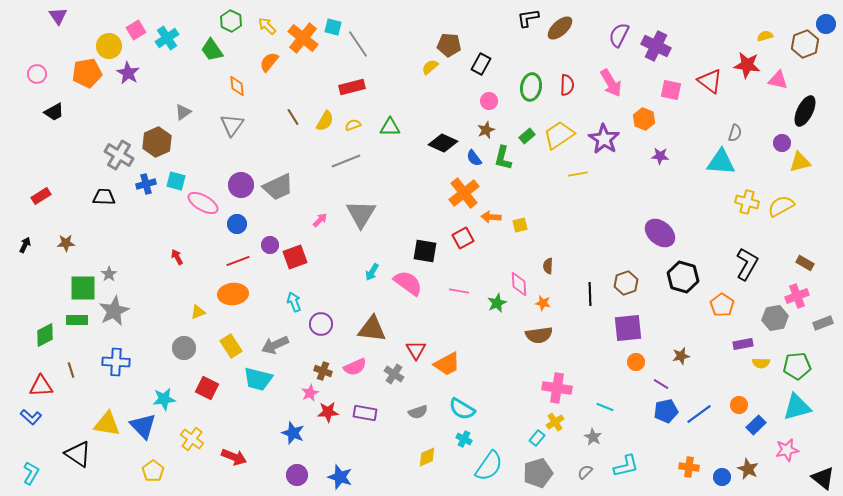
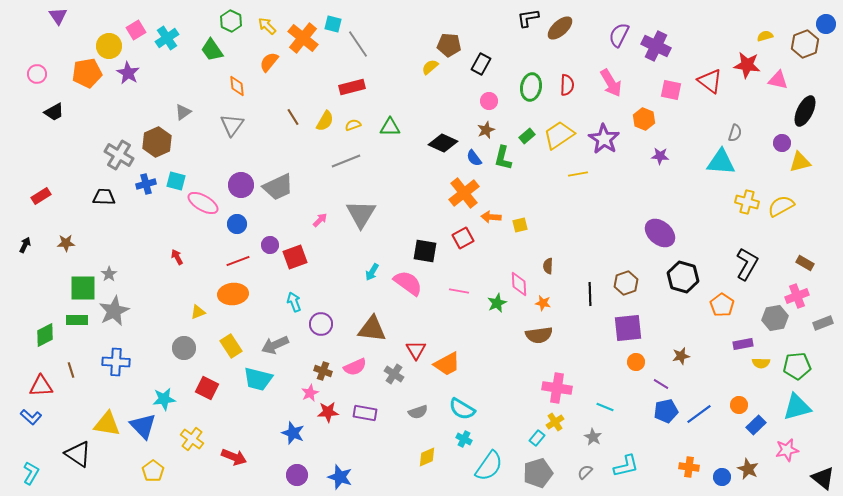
cyan square at (333, 27): moved 3 px up
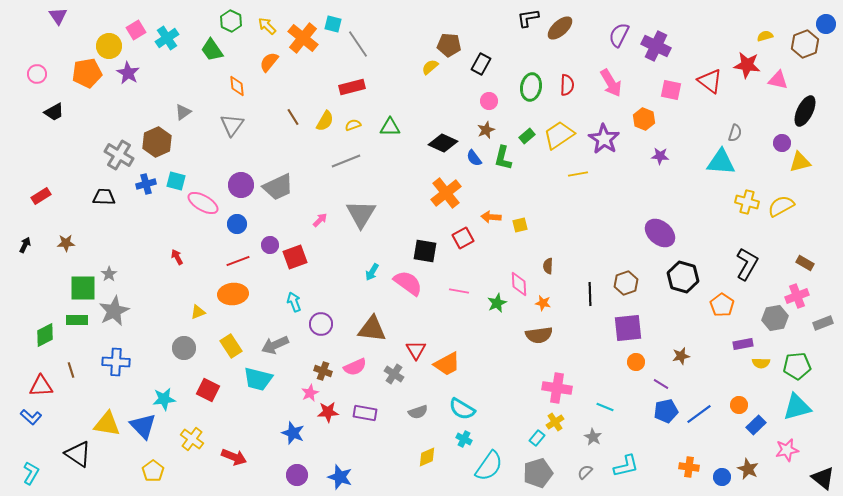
orange cross at (464, 193): moved 18 px left
red square at (207, 388): moved 1 px right, 2 px down
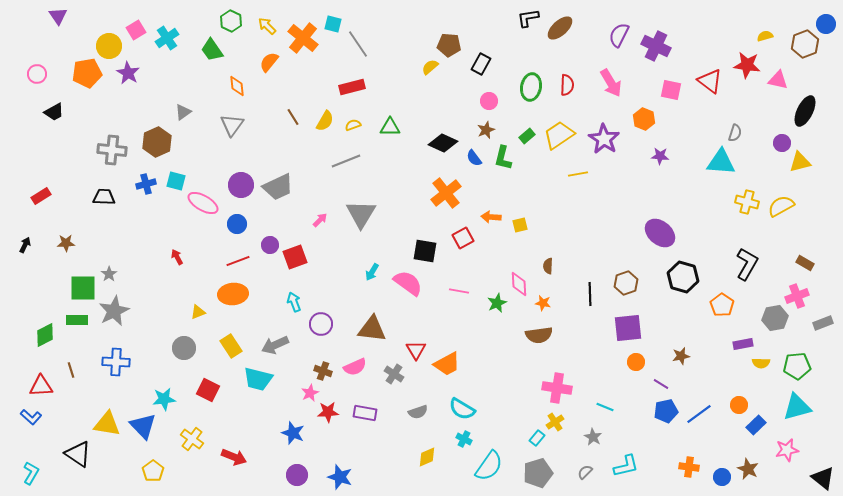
gray cross at (119, 155): moved 7 px left, 5 px up; rotated 24 degrees counterclockwise
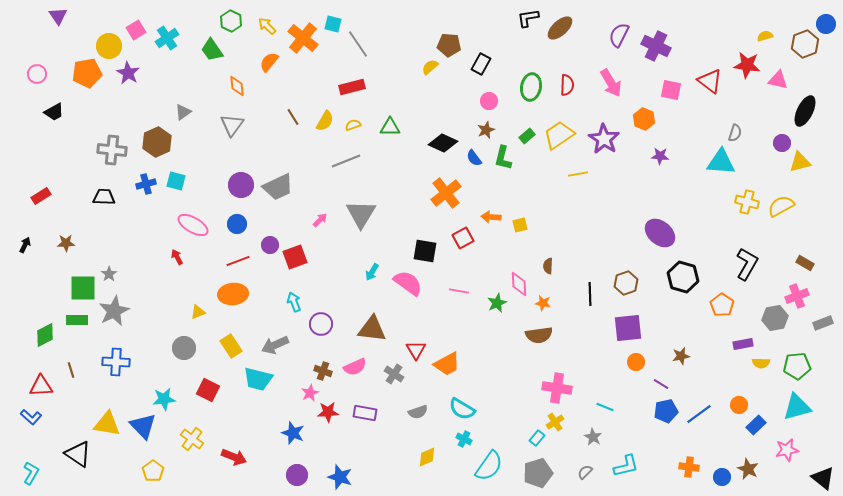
pink ellipse at (203, 203): moved 10 px left, 22 px down
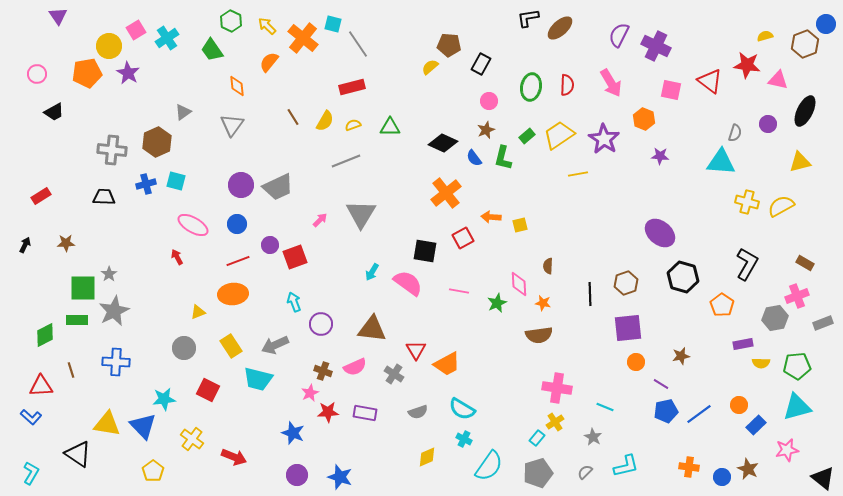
purple circle at (782, 143): moved 14 px left, 19 px up
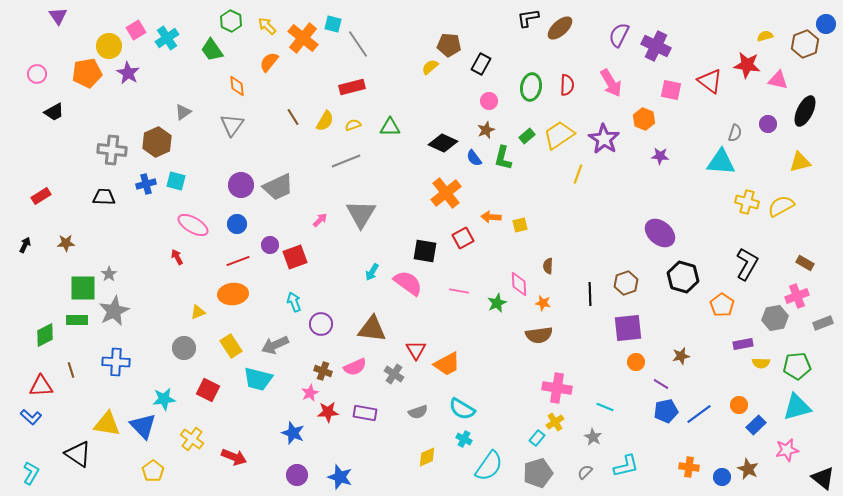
yellow line at (578, 174): rotated 60 degrees counterclockwise
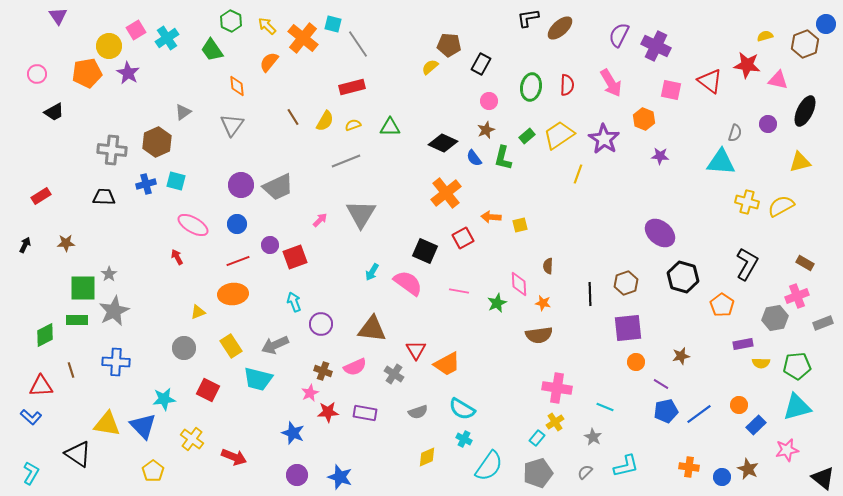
black square at (425, 251): rotated 15 degrees clockwise
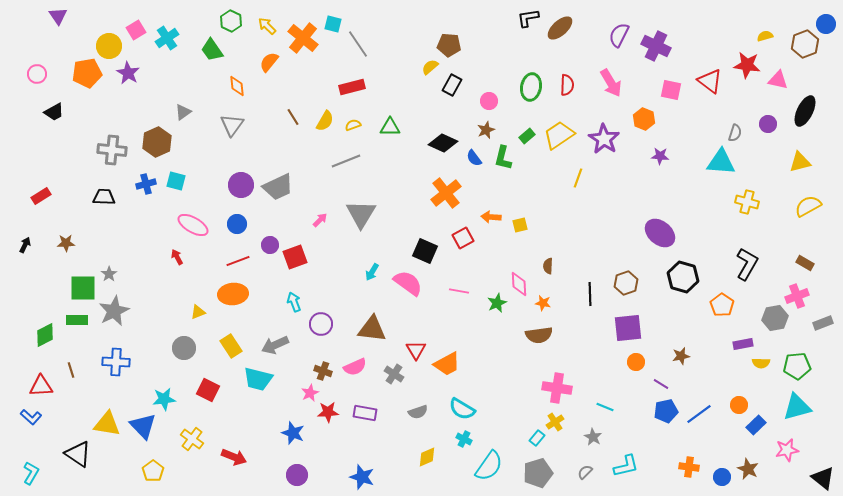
black rectangle at (481, 64): moved 29 px left, 21 px down
yellow line at (578, 174): moved 4 px down
yellow semicircle at (781, 206): moved 27 px right
blue star at (340, 477): moved 22 px right
